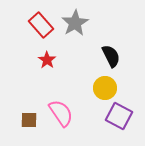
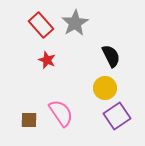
red star: rotated 12 degrees counterclockwise
purple square: moved 2 px left; rotated 28 degrees clockwise
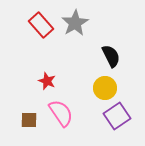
red star: moved 21 px down
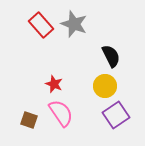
gray star: moved 1 px left, 1 px down; rotated 20 degrees counterclockwise
red star: moved 7 px right, 3 px down
yellow circle: moved 2 px up
purple square: moved 1 px left, 1 px up
brown square: rotated 18 degrees clockwise
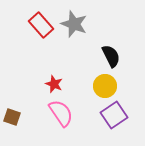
purple square: moved 2 px left
brown square: moved 17 px left, 3 px up
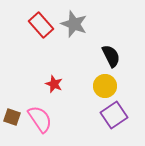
pink semicircle: moved 21 px left, 6 px down
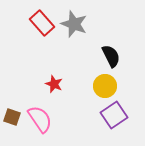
red rectangle: moved 1 px right, 2 px up
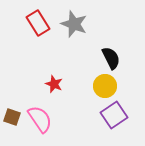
red rectangle: moved 4 px left; rotated 10 degrees clockwise
black semicircle: moved 2 px down
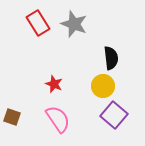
black semicircle: rotated 20 degrees clockwise
yellow circle: moved 2 px left
purple square: rotated 16 degrees counterclockwise
pink semicircle: moved 18 px right
